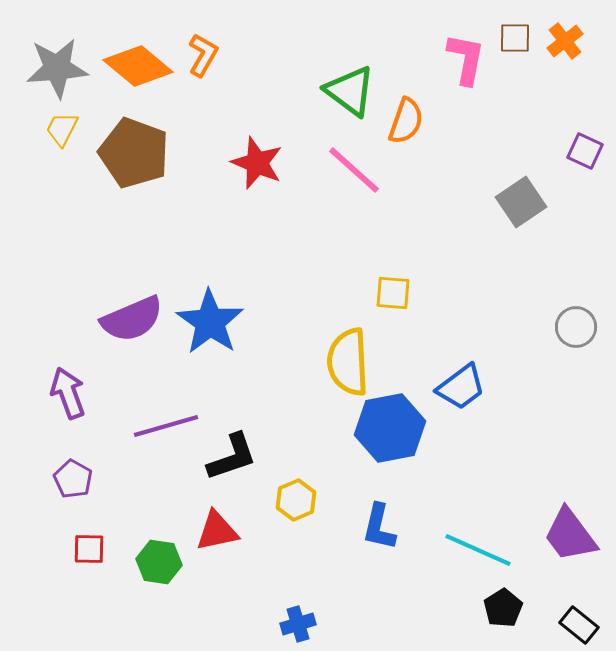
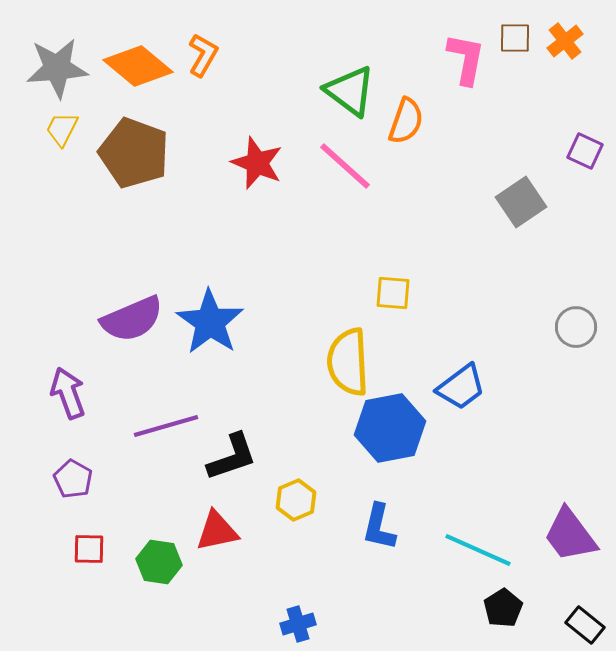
pink line: moved 9 px left, 4 px up
black rectangle: moved 6 px right
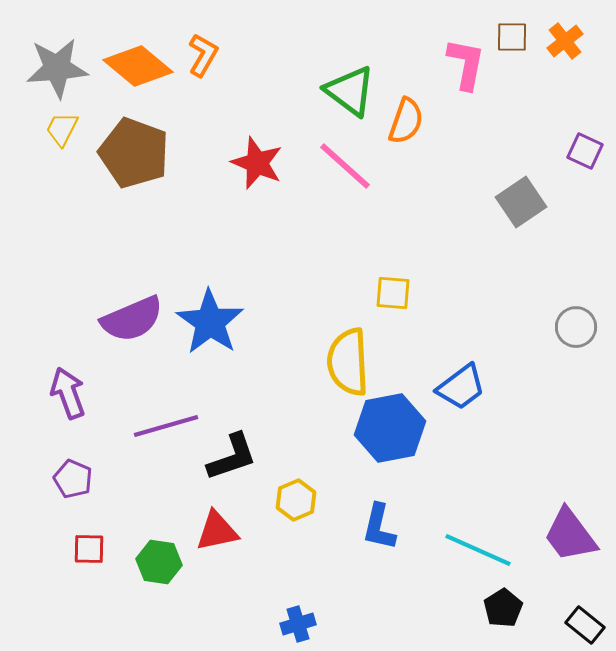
brown square: moved 3 px left, 1 px up
pink L-shape: moved 5 px down
purple pentagon: rotated 6 degrees counterclockwise
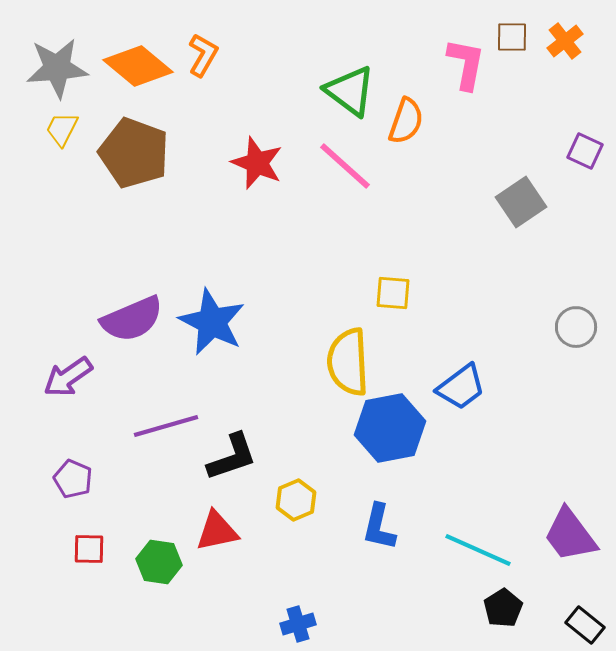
blue star: moved 2 px right; rotated 8 degrees counterclockwise
purple arrow: moved 16 px up; rotated 105 degrees counterclockwise
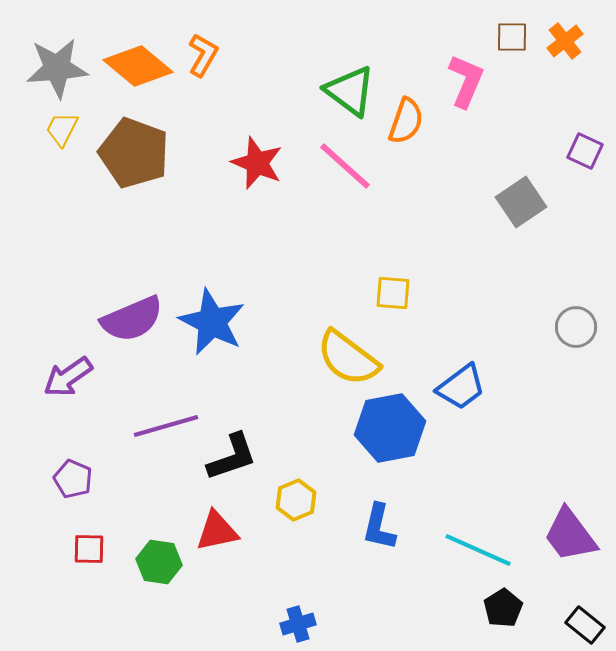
pink L-shape: moved 17 px down; rotated 12 degrees clockwise
yellow semicircle: moved 4 px up; rotated 50 degrees counterclockwise
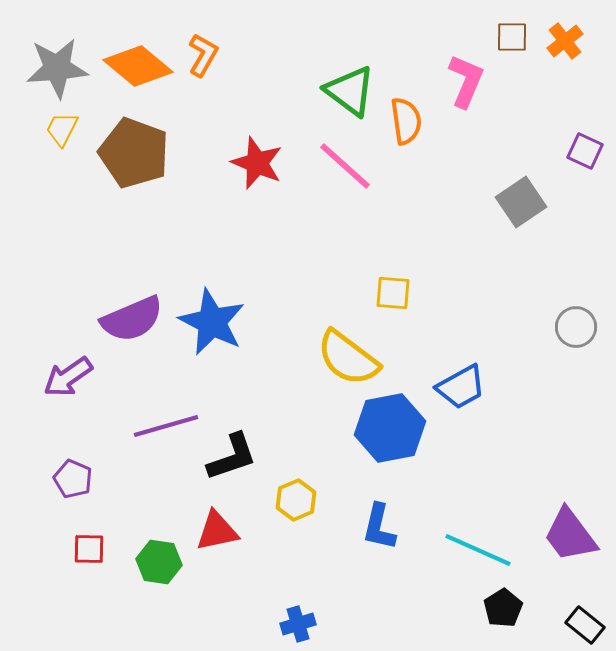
orange semicircle: rotated 27 degrees counterclockwise
blue trapezoid: rotated 8 degrees clockwise
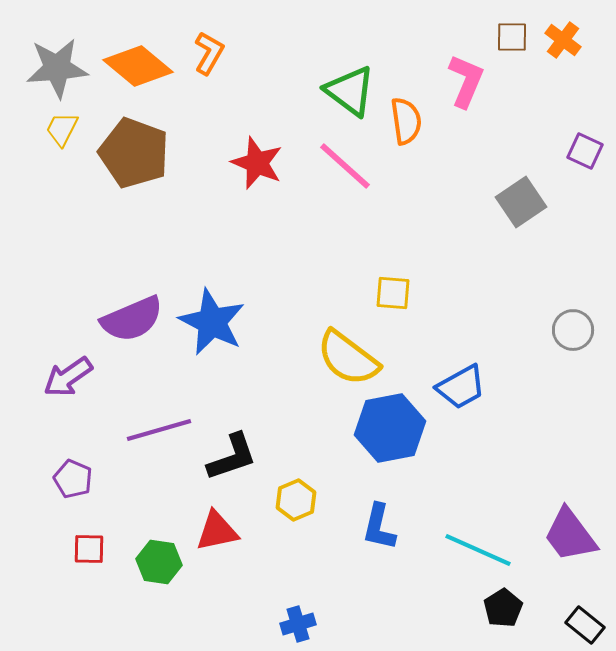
orange cross: moved 2 px left, 1 px up; rotated 15 degrees counterclockwise
orange L-shape: moved 6 px right, 2 px up
gray circle: moved 3 px left, 3 px down
purple line: moved 7 px left, 4 px down
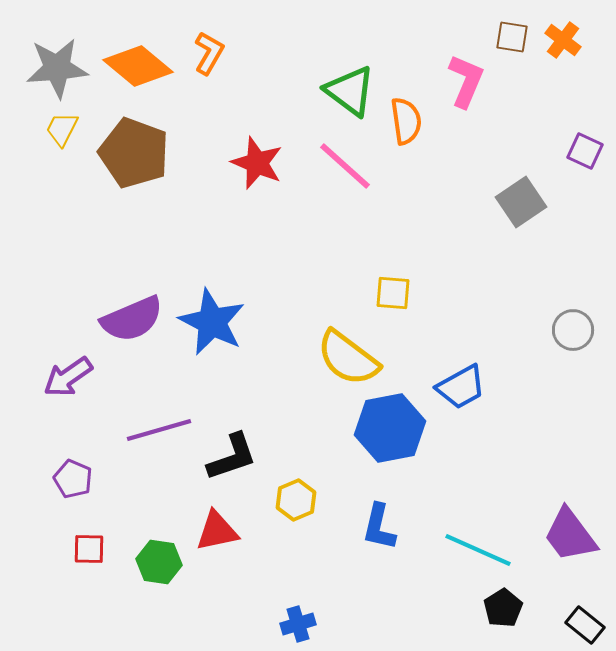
brown square: rotated 8 degrees clockwise
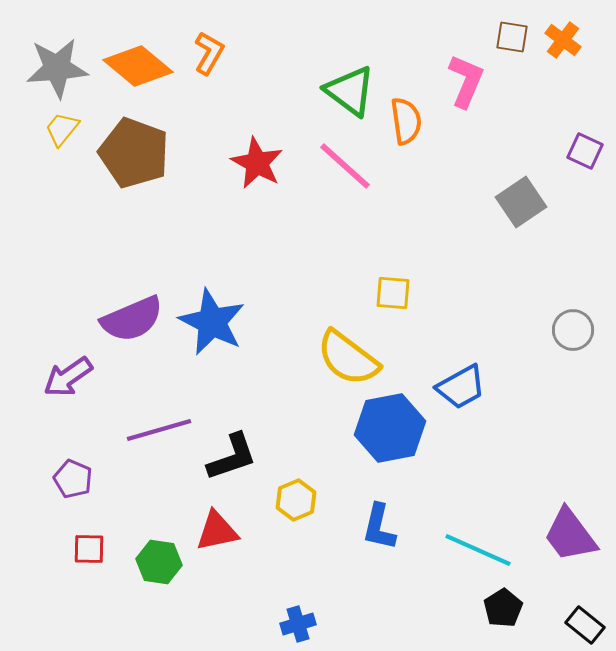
yellow trapezoid: rotated 12 degrees clockwise
red star: rotated 6 degrees clockwise
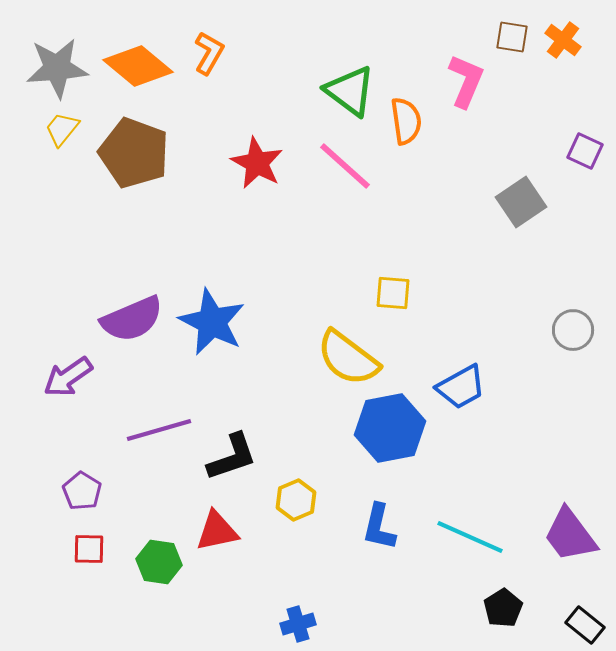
purple pentagon: moved 9 px right, 12 px down; rotated 9 degrees clockwise
cyan line: moved 8 px left, 13 px up
